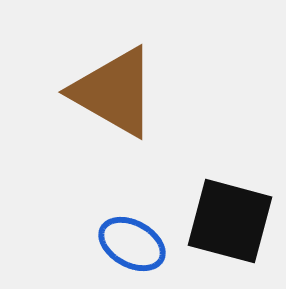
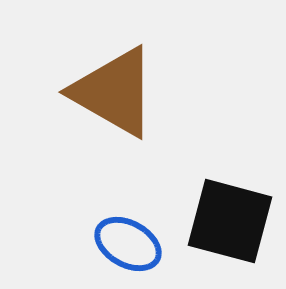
blue ellipse: moved 4 px left
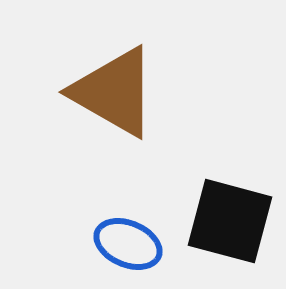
blue ellipse: rotated 6 degrees counterclockwise
